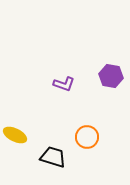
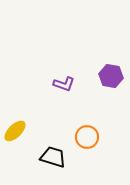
yellow ellipse: moved 4 px up; rotated 70 degrees counterclockwise
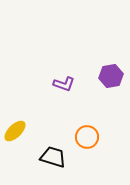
purple hexagon: rotated 20 degrees counterclockwise
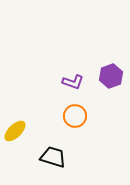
purple hexagon: rotated 10 degrees counterclockwise
purple L-shape: moved 9 px right, 2 px up
orange circle: moved 12 px left, 21 px up
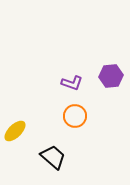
purple hexagon: rotated 15 degrees clockwise
purple L-shape: moved 1 px left, 1 px down
black trapezoid: rotated 24 degrees clockwise
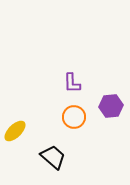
purple hexagon: moved 30 px down
purple L-shape: rotated 70 degrees clockwise
orange circle: moved 1 px left, 1 px down
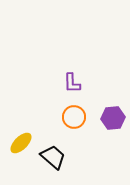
purple hexagon: moved 2 px right, 12 px down
yellow ellipse: moved 6 px right, 12 px down
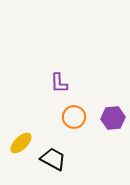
purple L-shape: moved 13 px left
black trapezoid: moved 2 px down; rotated 12 degrees counterclockwise
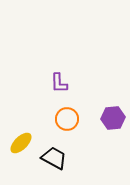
orange circle: moved 7 px left, 2 px down
black trapezoid: moved 1 px right, 1 px up
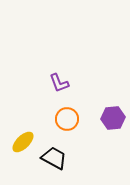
purple L-shape: rotated 20 degrees counterclockwise
yellow ellipse: moved 2 px right, 1 px up
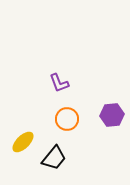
purple hexagon: moved 1 px left, 3 px up
black trapezoid: rotated 100 degrees clockwise
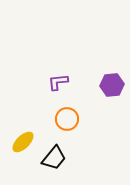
purple L-shape: moved 1 px left, 1 px up; rotated 105 degrees clockwise
purple hexagon: moved 30 px up
